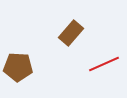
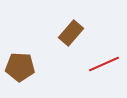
brown pentagon: moved 2 px right
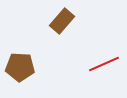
brown rectangle: moved 9 px left, 12 px up
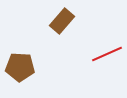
red line: moved 3 px right, 10 px up
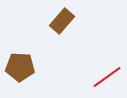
red line: moved 23 px down; rotated 12 degrees counterclockwise
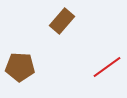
red line: moved 10 px up
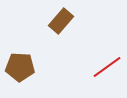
brown rectangle: moved 1 px left
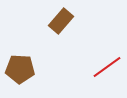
brown pentagon: moved 2 px down
